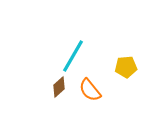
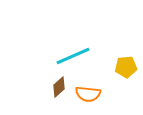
cyan line: rotated 36 degrees clockwise
orange semicircle: moved 2 px left, 4 px down; rotated 45 degrees counterclockwise
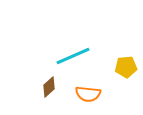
brown diamond: moved 10 px left
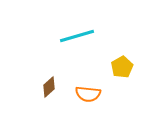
cyan line: moved 4 px right, 20 px up; rotated 8 degrees clockwise
yellow pentagon: moved 4 px left; rotated 25 degrees counterclockwise
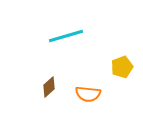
cyan line: moved 11 px left
yellow pentagon: rotated 10 degrees clockwise
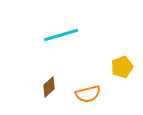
cyan line: moved 5 px left, 1 px up
orange semicircle: rotated 20 degrees counterclockwise
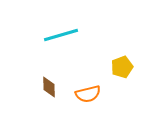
brown diamond: rotated 50 degrees counterclockwise
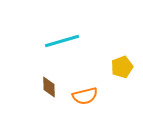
cyan line: moved 1 px right, 6 px down
orange semicircle: moved 3 px left, 2 px down
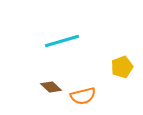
brown diamond: moved 2 px right; rotated 45 degrees counterclockwise
orange semicircle: moved 2 px left
